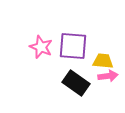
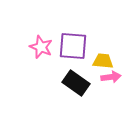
pink arrow: moved 3 px right, 1 px down
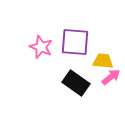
purple square: moved 2 px right, 4 px up
pink arrow: rotated 30 degrees counterclockwise
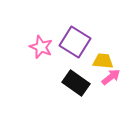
purple square: rotated 28 degrees clockwise
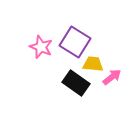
yellow trapezoid: moved 10 px left, 3 px down
pink arrow: moved 1 px right
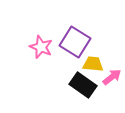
black rectangle: moved 7 px right, 2 px down
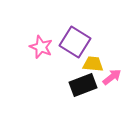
black rectangle: rotated 56 degrees counterclockwise
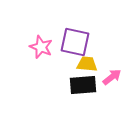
purple square: rotated 20 degrees counterclockwise
yellow trapezoid: moved 6 px left
black rectangle: rotated 16 degrees clockwise
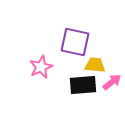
pink star: moved 20 px down; rotated 25 degrees clockwise
yellow trapezoid: moved 8 px right, 1 px down
pink arrow: moved 5 px down
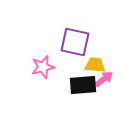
pink star: moved 2 px right; rotated 10 degrees clockwise
pink arrow: moved 8 px left, 3 px up
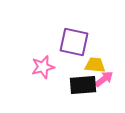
purple square: moved 1 px left
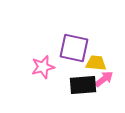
purple square: moved 6 px down
yellow trapezoid: moved 1 px right, 2 px up
